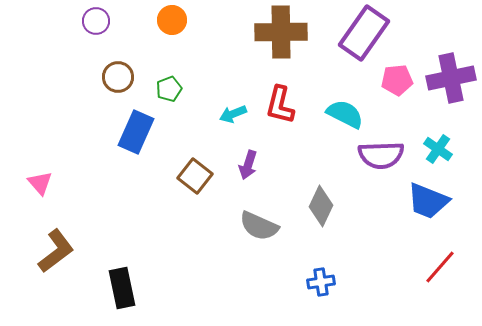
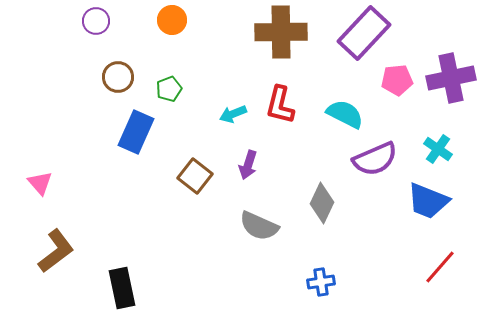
purple rectangle: rotated 8 degrees clockwise
purple semicircle: moved 6 px left, 4 px down; rotated 21 degrees counterclockwise
gray diamond: moved 1 px right, 3 px up
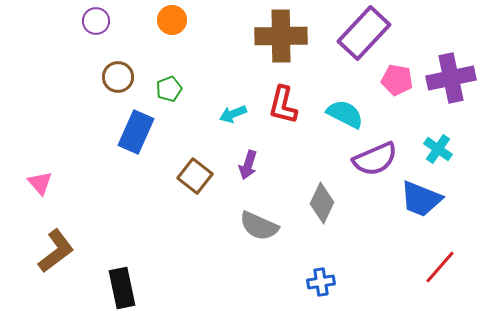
brown cross: moved 4 px down
pink pentagon: rotated 16 degrees clockwise
red L-shape: moved 3 px right
blue trapezoid: moved 7 px left, 2 px up
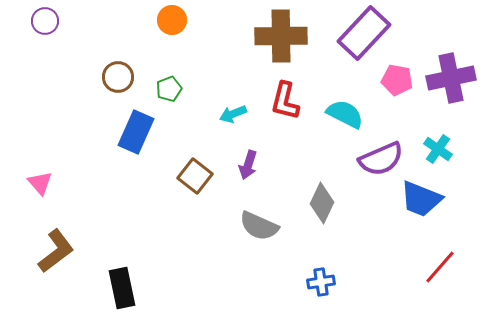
purple circle: moved 51 px left
red L-shape: moved 2 px right, 4 px up
purple semicircle: moved 6 px right
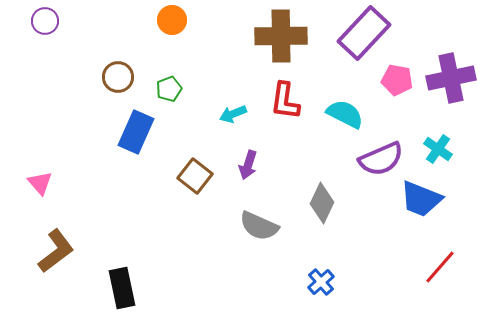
red L-shape: rotated 6 degrees counterclockwise
blue cross: rotated 32 degrees counterclockwise
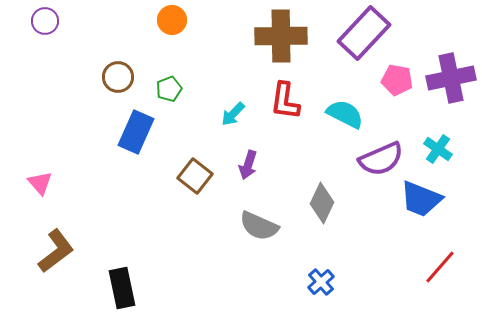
cyan arrow: rotated 24 degrees counterclockwise
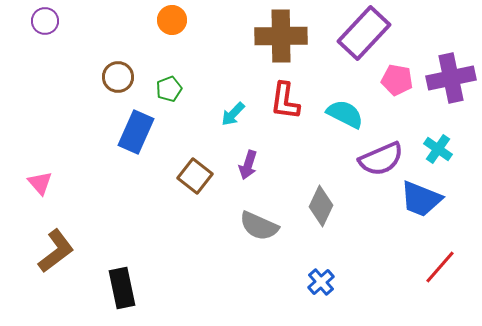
gray diamond: moved 1 px left, 3 px down
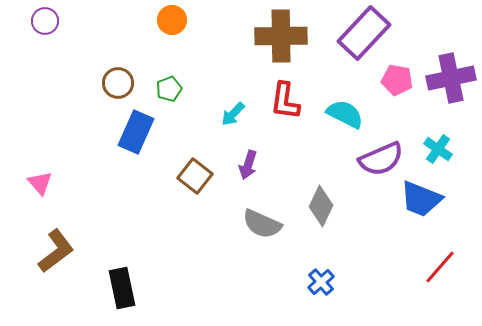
brown circle: moved 6 px down
gray semicircle: moved 3 px right, 2 px up
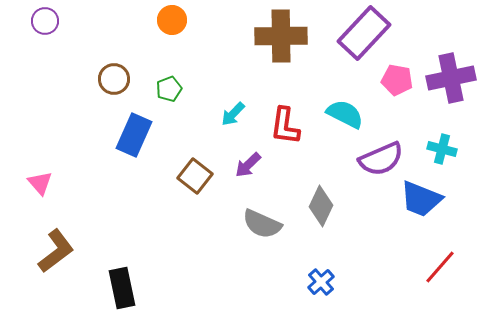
brown circle: moved 4 px left, 4 px up
red L-shape: moved 25 px down
blue rectangle: moved 2 px left, 3 px down
cyan cross: moved 4 px right; rotated 20 degrees counterclockwise
purple arrow: rotated 28 degrees clockwise
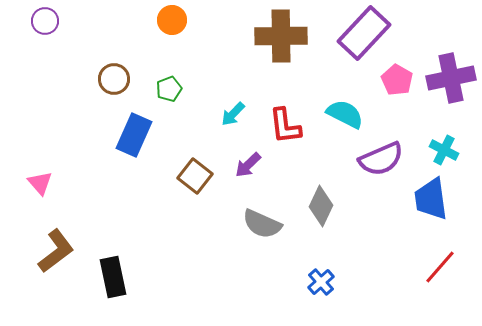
pink pentagon: rotated 20 degrees clockwise
red L-shape: rotated 15 degrees counterclockwise
cyan cross: moved 2 px right, 1 px down; rotated 12 degrees clockwise
blue trapezoid: moved 10 px right; rotated 60 degrees clockwise
black rectangle: moved 9 px left, 11 px up
